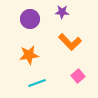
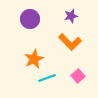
purple star: moved 9 px right, 4 px down; rotated 16 degrees counterclockwise
orange star: moved 5 px right, 4 px down; rotated 18 degrees counterclockwise
cyan line: moved 10 px right, 5 px up
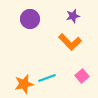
purple star: moved 2 px right
orange star: moved 10 px left, 25 px down; rotated 12 degrees clockwise
pink square: moved 4 px right
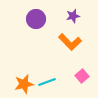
purple circle: moved 6 px right
cyan line: moved 4 px down
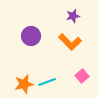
purple circle: moved 5 px left, 17 px down
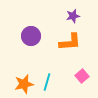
orange L-shape: rotated 50 degrees counterclockwise
cyan line: rotated 54 degrees counterclockwise
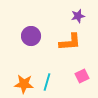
purple star: moved 5 px right
pink square: rotated 16 degrees clockwise
orange star: rotated 18 degrees clockwise
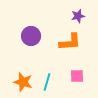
pink square: moved 5 px left; rotated 24 degrees clockwise
orange star: moved 1 px left, 2 px up; rotated 12 degrees clockwise
